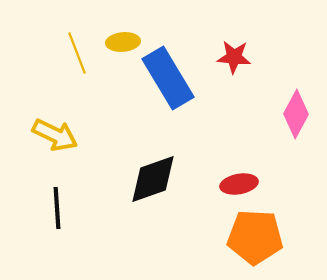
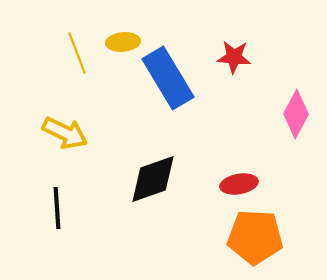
yellow arrow: moved 10 px right, 2 px up
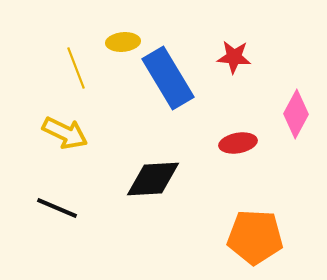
yellow line: moved 1 px left, 15 px down
black diamond: rotated 16 degrees clockwise
red ellipse: moved 1 px left, 41 px up
black line: rotated 63 degrees counterclockwise
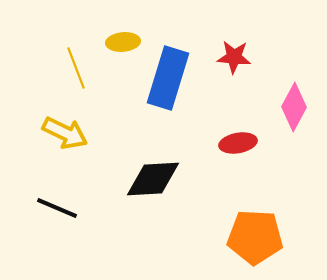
blue rectangle: rotated 48 degrees clockwise
pink diamond: moved 2 px left, 7 px up
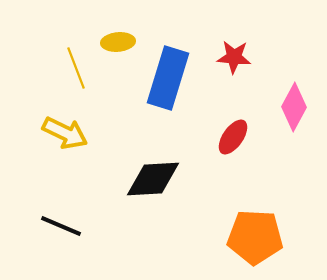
yellow ellipse: moved 5 px left
red ellipse: moved 5 px left, 6 px up; rotated 45 degrees counterclockwise
black line: moved 4 px right, 18 px down
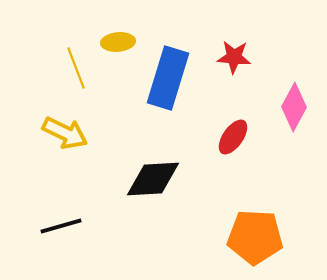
black line: rotated 39 degrees counterclockwise
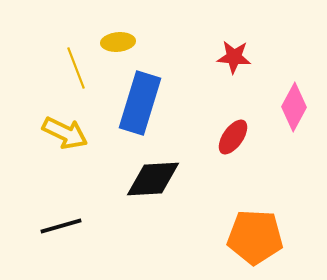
blue rectangle: moved 28 px left, 25 px down
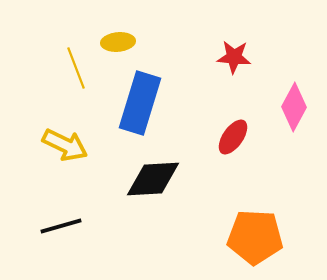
yellow arrow: moved 12 px down
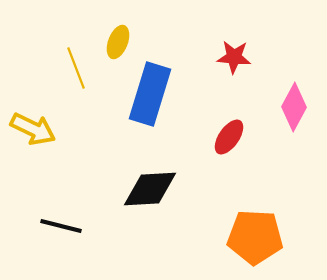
yellow ellipse: rotated 64 degrees counterclockwise
blue rectangle: moved 10 px right, 9 px up
red ellipse: moved 4 px left
yellow arrow: moved 32 px left, 16 px up
black diamond: moved 3 px left, 10 px down
black line: rotated 30 degrees clockwise
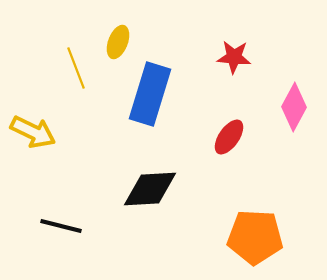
yellow arrow: moved 3 px down
